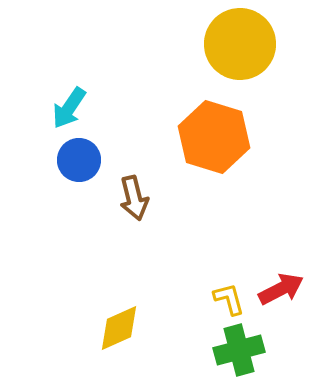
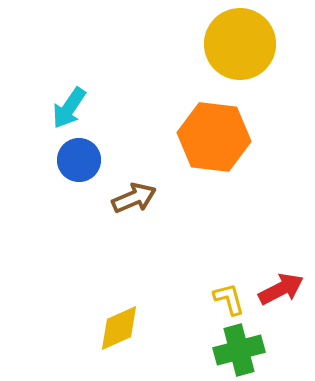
orange hexagon: rotated 10 degrees counterclockwise
brown arrow: rotated 99 degrees counterclockwise
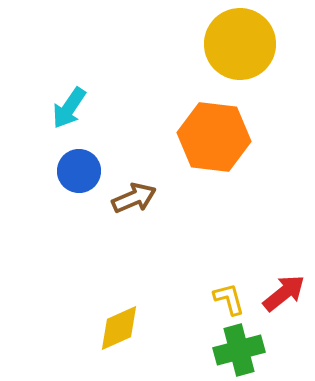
blue circle: moved 11 px down
red arrow: moved 3 px right, 4 px down; rotated 12 degrees counterclockwise
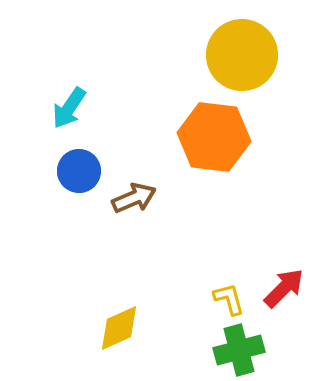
yellow circle: moved 2 px right, 11 px down
red arrow: moved 5 px up; rotated 6 degrees counterclockwise
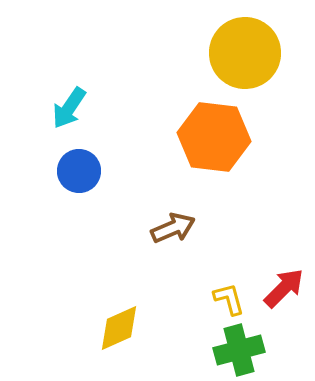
yellow circle: moved 3 px right, 2 px up
brown arrow: moved 39 px right, 30 px down
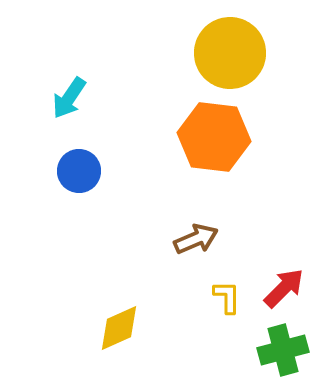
yellow circle: moved 15 px left
cyan arrow: moved 10 px up
brown arrow: moved 23 px right, 11 px down
yellow L-shape: moved 2 px left, 2 px up; rotated 15 degrees clockwise
green cross: moved 44 px right
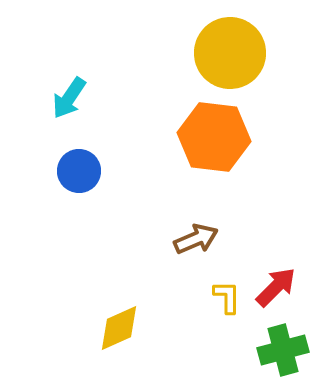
red arrow: moved 8 px left, 1 px up
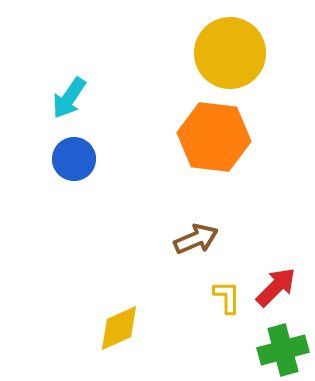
blue circle: moved 5 px left, 12 px up
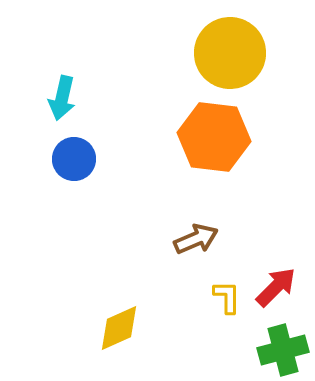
cyan arrow: moved 7 px left; rotated 21 degrees counterclockwise
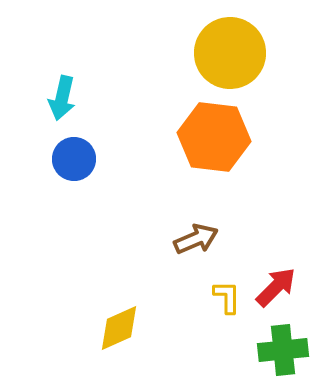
green cross: rotated 9 degrees clockwise
